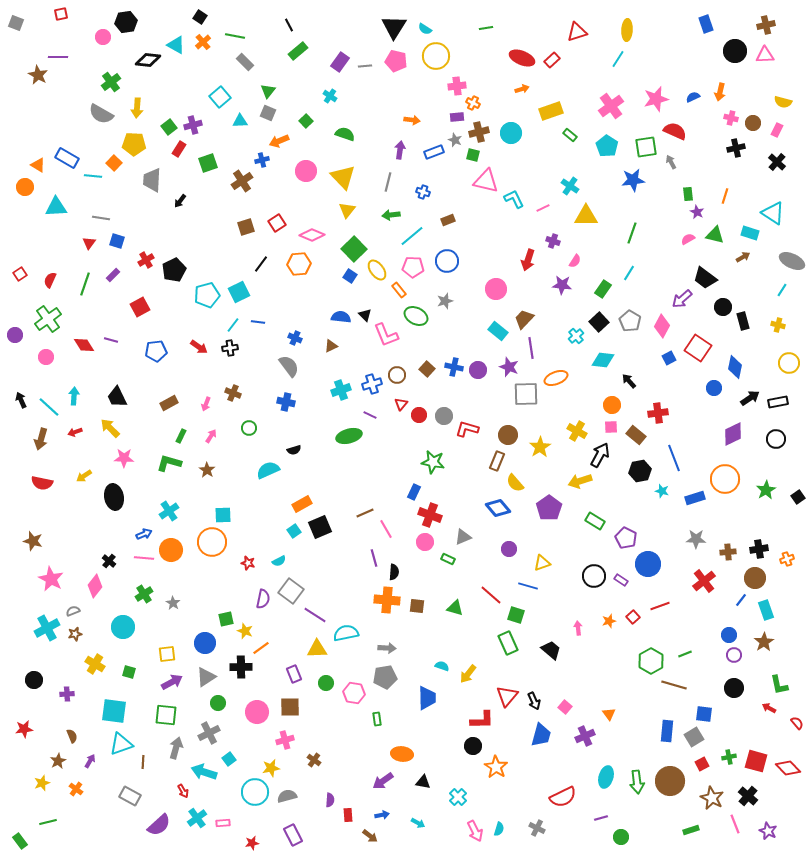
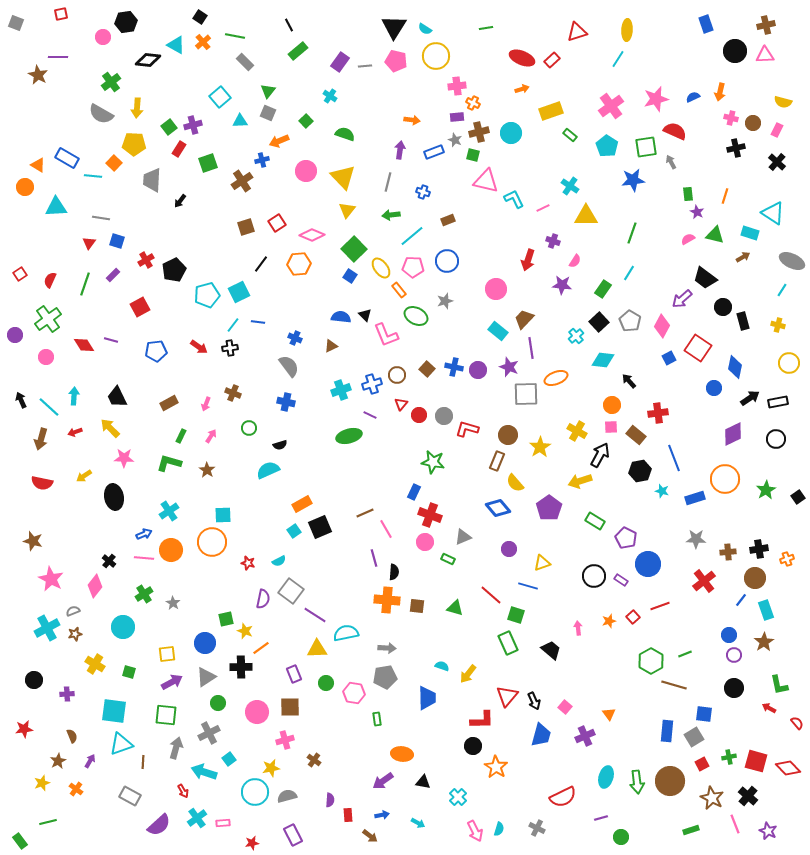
yellow ellipse at (377, 270): moved 4 px right, 2 px up
black semicircle at (294, 450): moved 14 px left, 5 px up
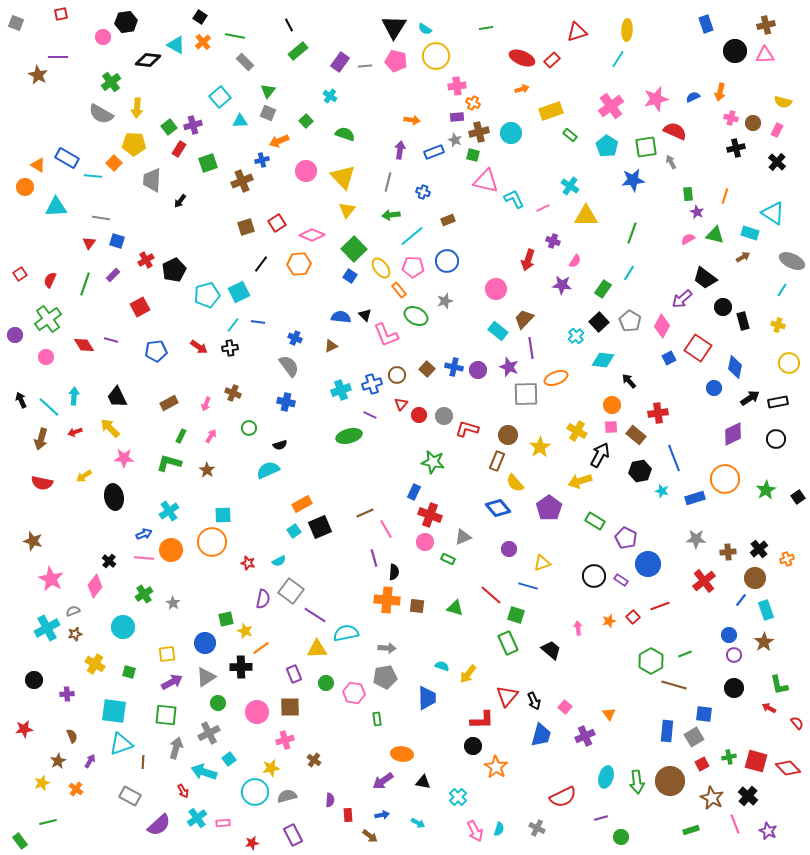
brown cross at (242, 181): rotated 10 degrees clockwise
black cross at (759, 549): rotated 30 degrees counterclockwise
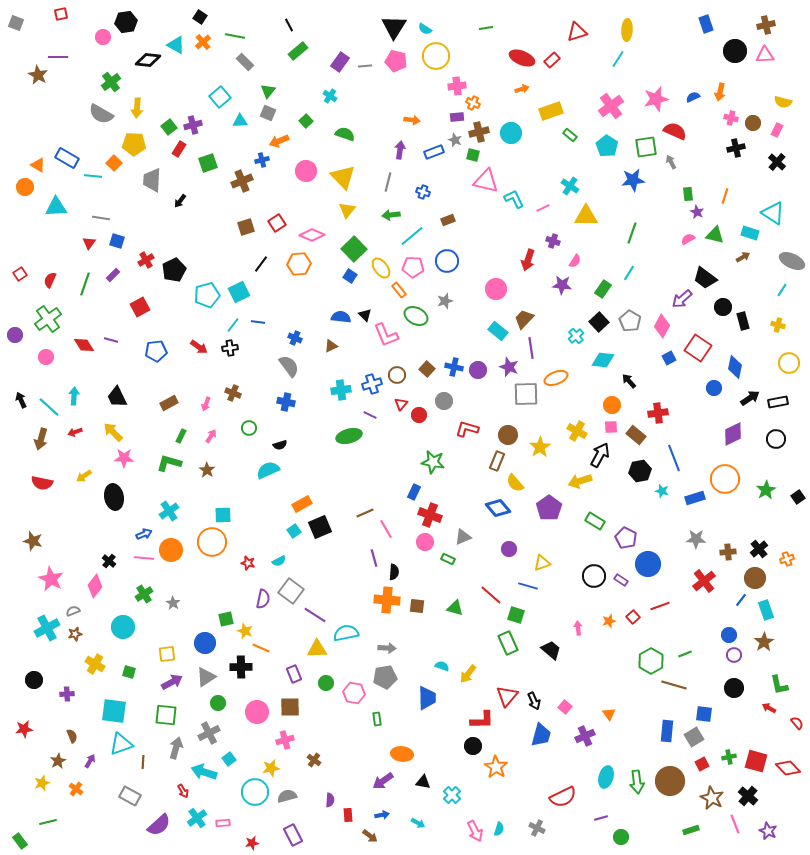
cyan cross at (341, 390): rotated 12 degrees clockwise
gray circle at (444, 416): moved 15 px up
yellow arrow at (110, 428): moved 3 px right, 4 px down
orange line at (261, 648): rotated 60 degrees clockwise
cyan cross at (458, 797): moved 6 px left, 2 px up
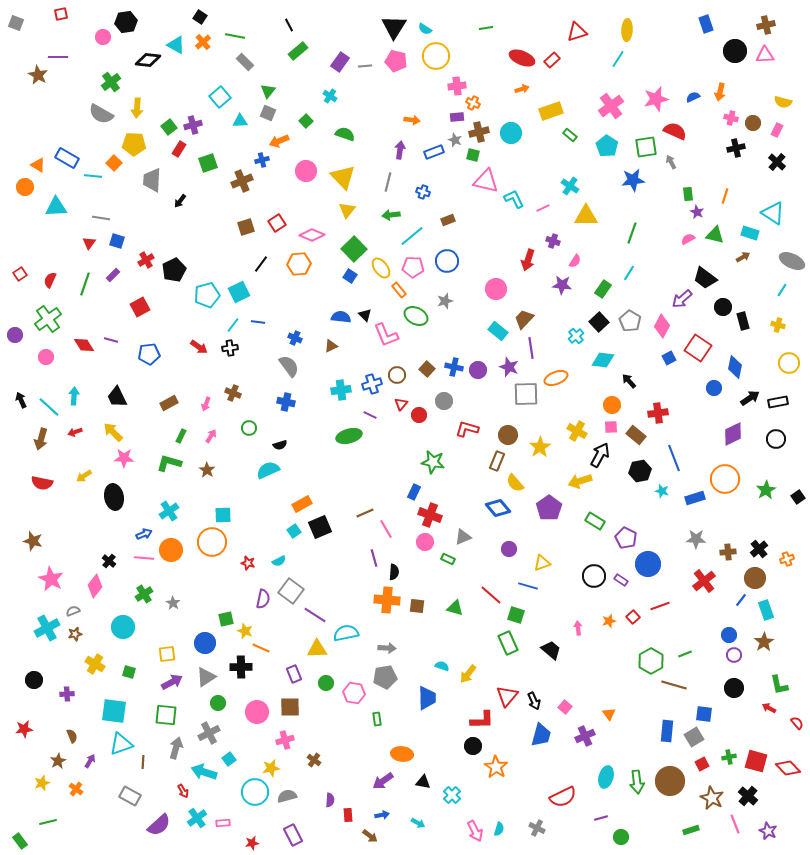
blue pentagon at (156, 351): moved 7 px left, 3 px down
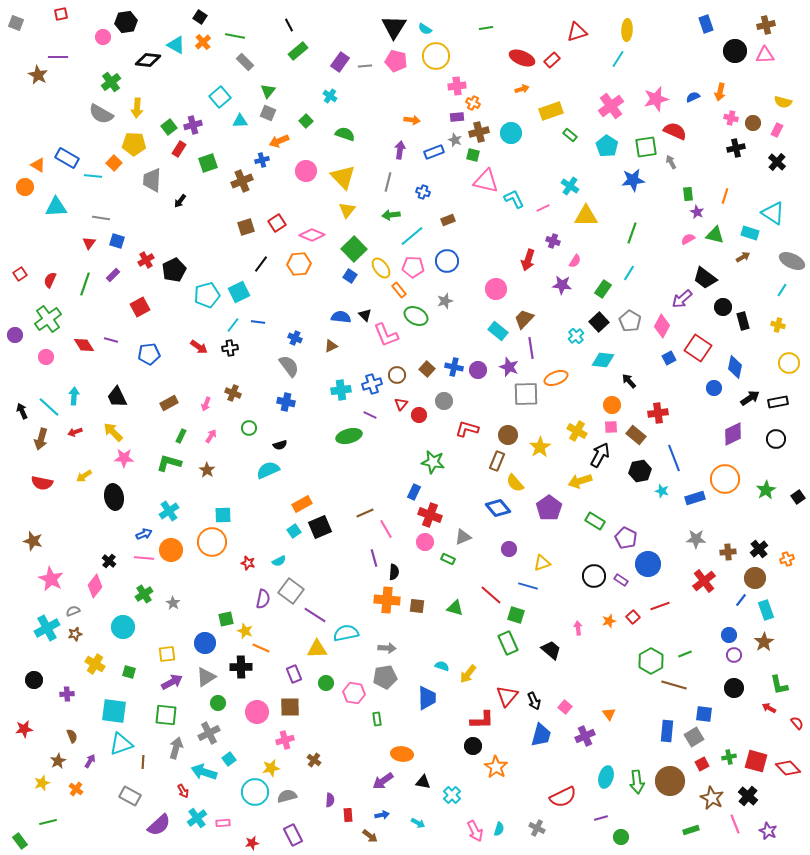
black arrow at (21, 400): moved 1 px right, 11 px down
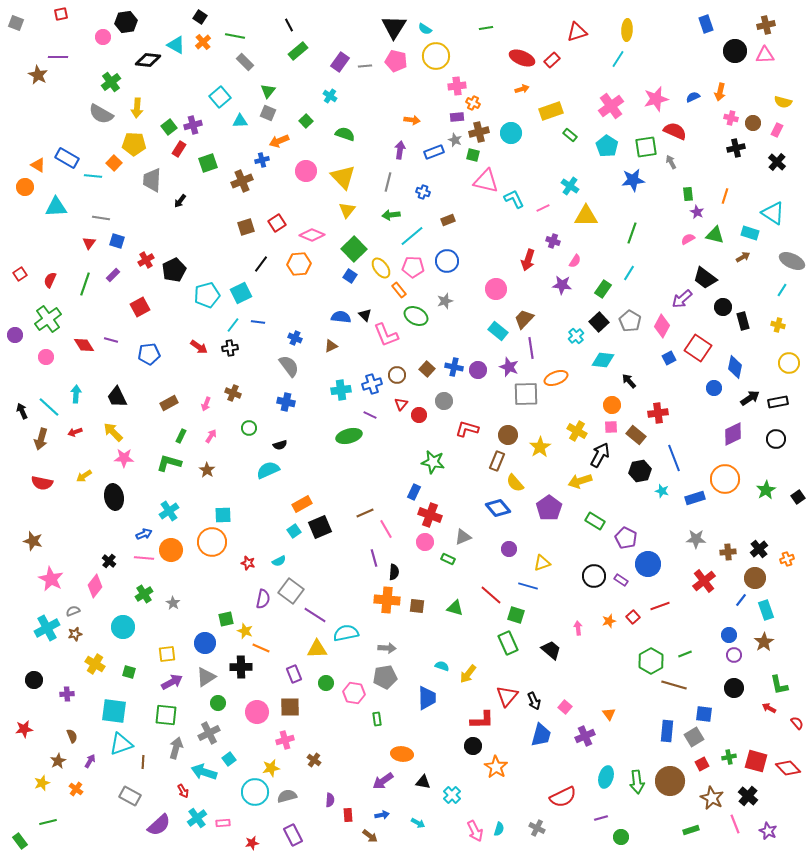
cyan square at (239, 292): moved 2 px right, 1 px down
cyan arrow at (74, 396): moved 2 px right, 2 px up
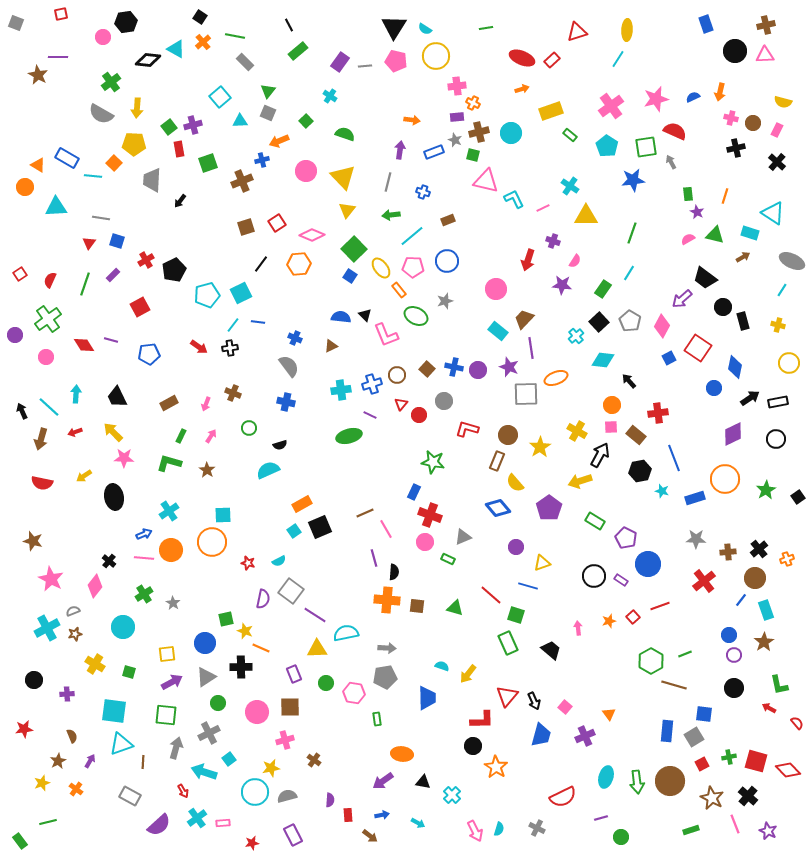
cyan triangle at (176, 45): moved 4 px down
red rectangle at (179, 149): rotated 42 degrees counterclockwise
purple circle at (509, 549): moved 7 px right, 2 px up
red diamond at (788, 768): moved 2 px down
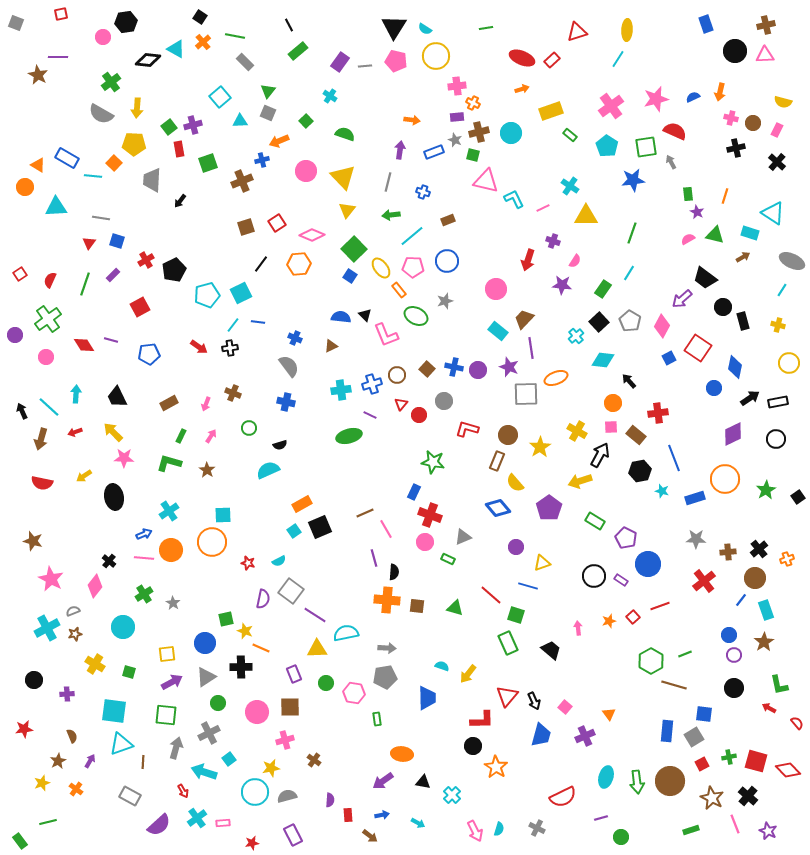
orange circle at (612, 405): moved 1 px right, 2 px up
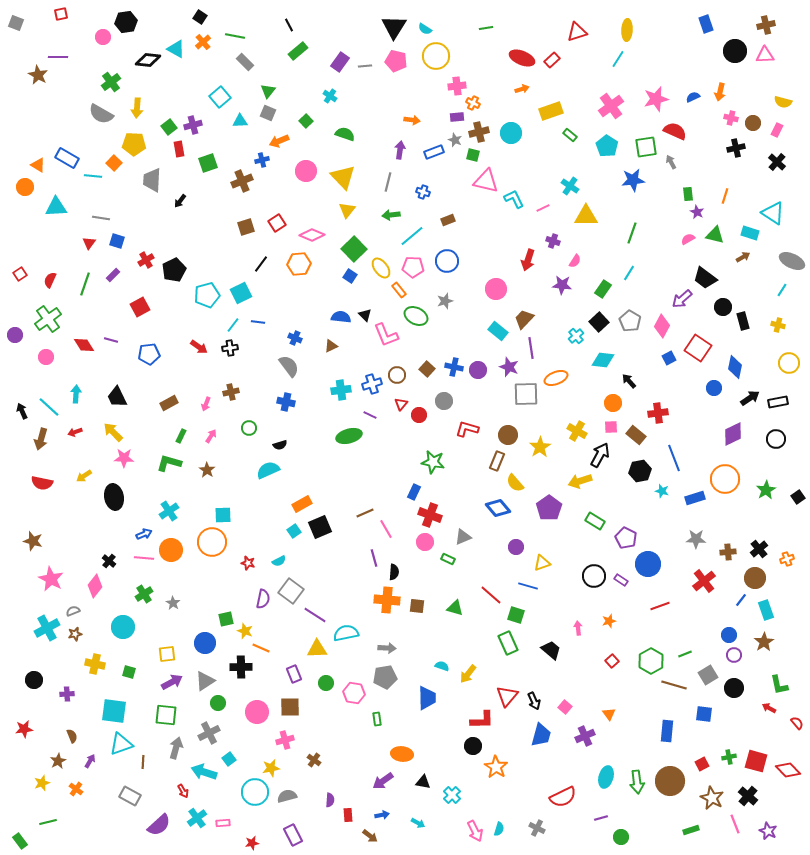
brown cross at (233, 393): moved 2 px left, 1 px up; rotated 35 degrees counterclockwise
red square at (633, 617): moved 21 px left, 44 px down
yellow cross at (95, 664): rotated 18 degrees counterclockwise
gray triangle at (206, 677): moved 1 px left, 4 px down
gray square at (694, 737): moved 14 px right, 62 px up
